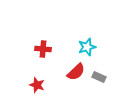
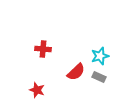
cyan star: moved 13 px right, 9 px down
red star: moved 5 px down
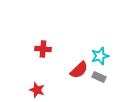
red semicircle: moved 3 px right, 2 px up
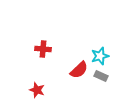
gray rectangle: moved 2 px right, 1 px up
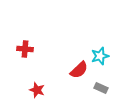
red cross: moved 18 px left
gray rectangle: moved 12 px down
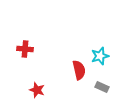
red semicircle: rotated 60 degrees counterclockwise
gray rectangle: moved 1 px right, 1 px up
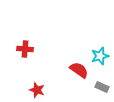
red semicircle: rotated 42 degrees counterclockwise
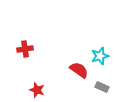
red cross: rotated 14 degrees counterclockwise
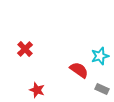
red cross: rotated 35 degrees counterclockwise
gray rectangle: moved 2 px down
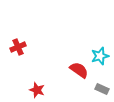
red cross: moved 7 px left, 2 px up; rotated 21 degrees clockwise
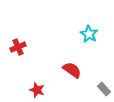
cyan star: moved 11 px left, 22 px up; rotated 24 degrees counterclockwise
red semicircle: moved 7 px left
gray rectangle: moved 2 px right; rotated 24 degrees clockwise
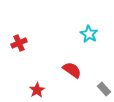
red cross: moved 1 px right, 4 px up
red star: rotated 21 degrees clockwise
